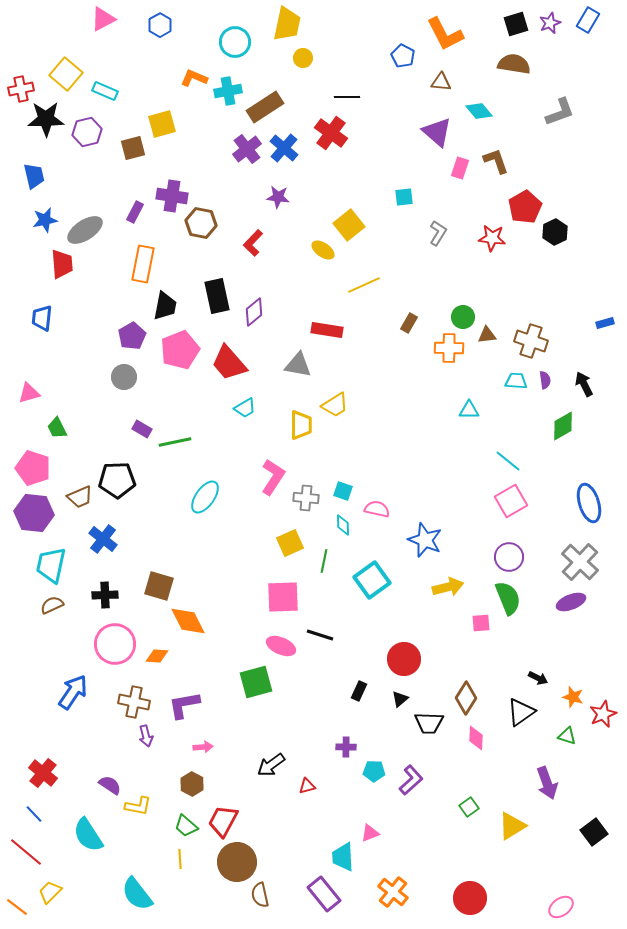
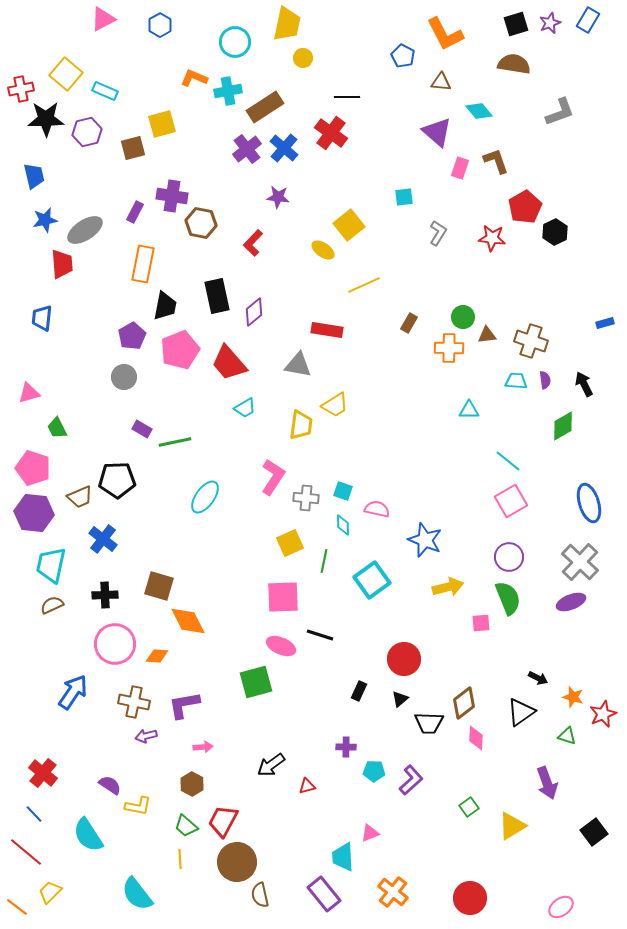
yellow trapezoid at (301, 425): rotated 8 degrees clockwise
brown diamond at (466, 698): moved 2 px left, 5 px down; rotated 20 degrees clockwise
purple arrow at (146, 736): rotated 90 degrees clockwise
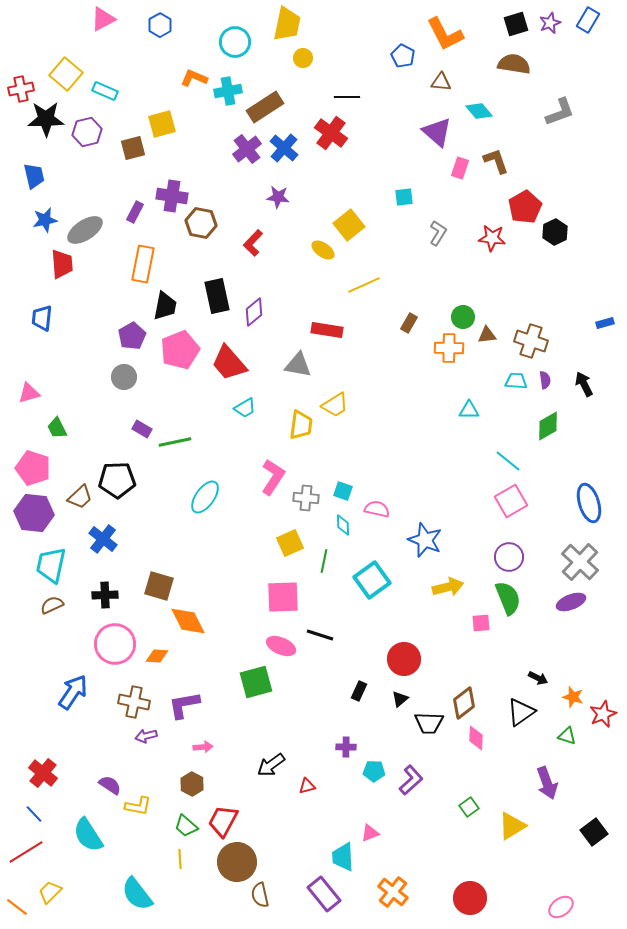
green diamond at (563, 426): moved 15 px left
brown trapezoid at (80, 497): rotated 20 degrees counterclockwise
red line at (26, 852): rotated 72 degrees counterclockwise
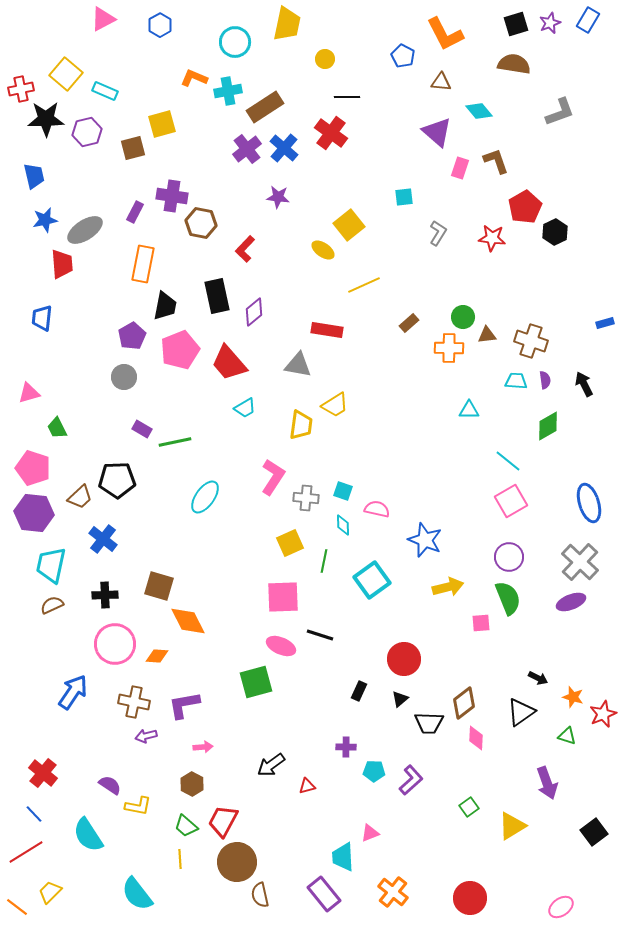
yellow circle at (303, 58): moved 22 px right, 1 px down
red L-shape at (253, 243): moved 8 px left, 6 px down
brown rectangle at (409, 323): rotated 18 degrees clockwise
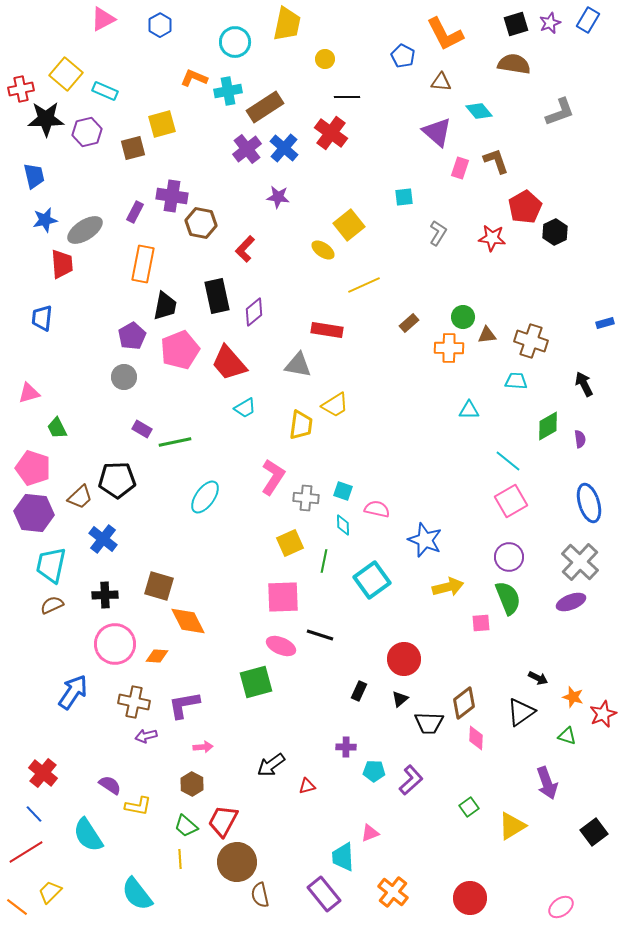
purple semicircle at (545, 380): moved 35 px right, 59 px down
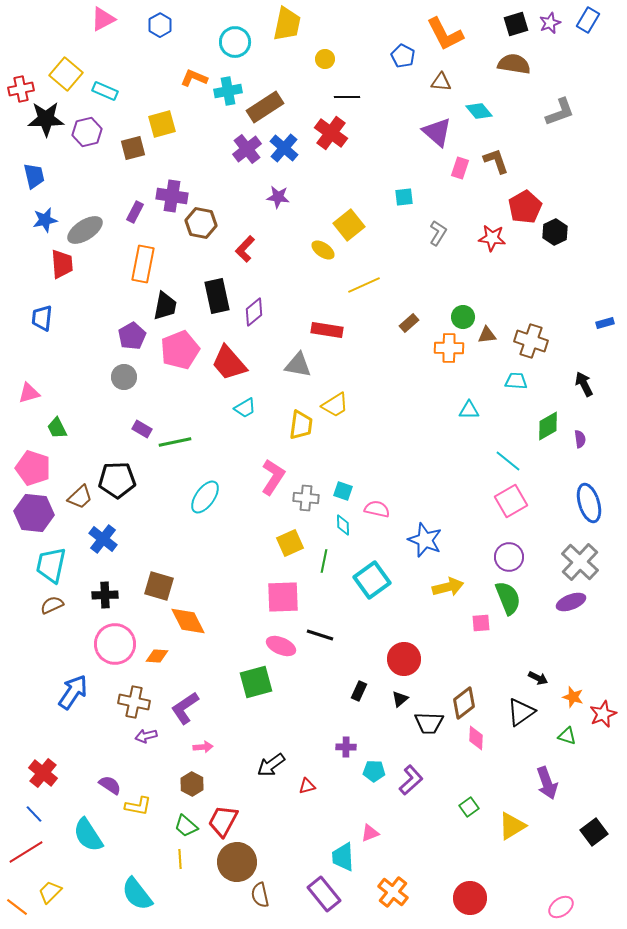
purple L-shape at (184, 705): moved 1 px right, 3 px down; rotated 24 degrees counterclockwise
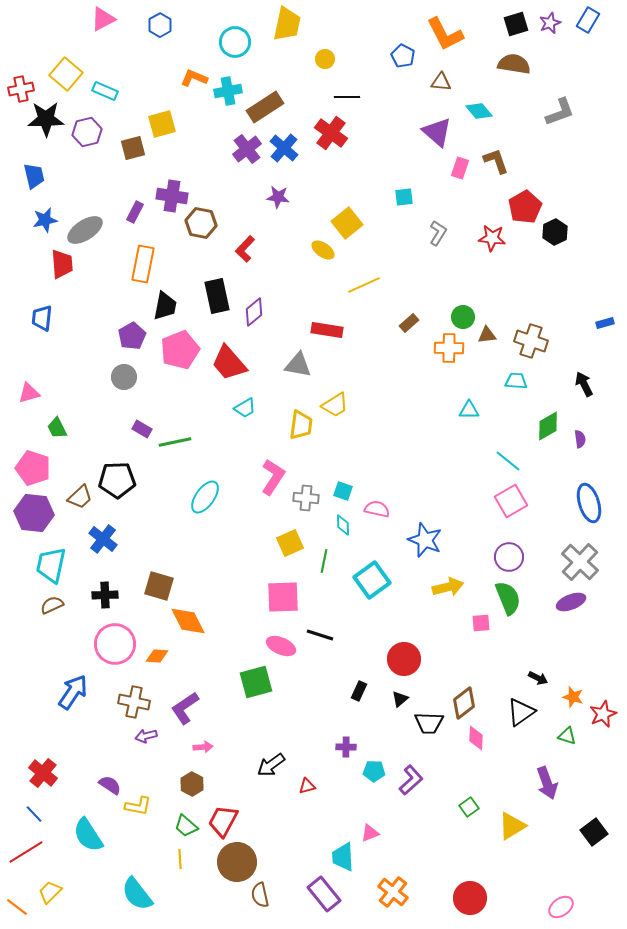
yellow square at (349, 225): moved 2 px left, 2 px up
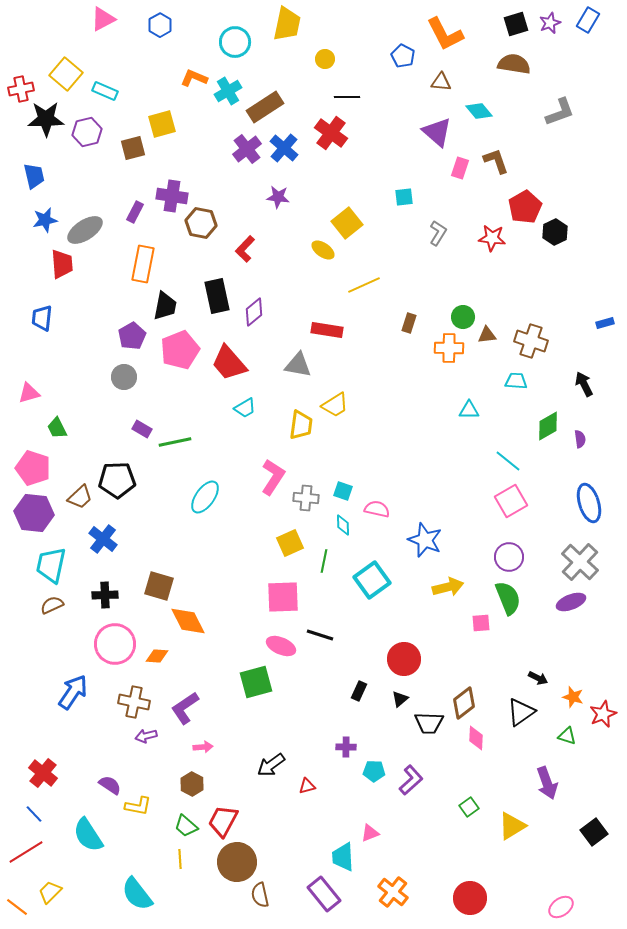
cyan cross at (228, 91): rotated 20 degrees counterclockwise
brown rectangle at (409, 323): rotated 30 degrees counterclockwise
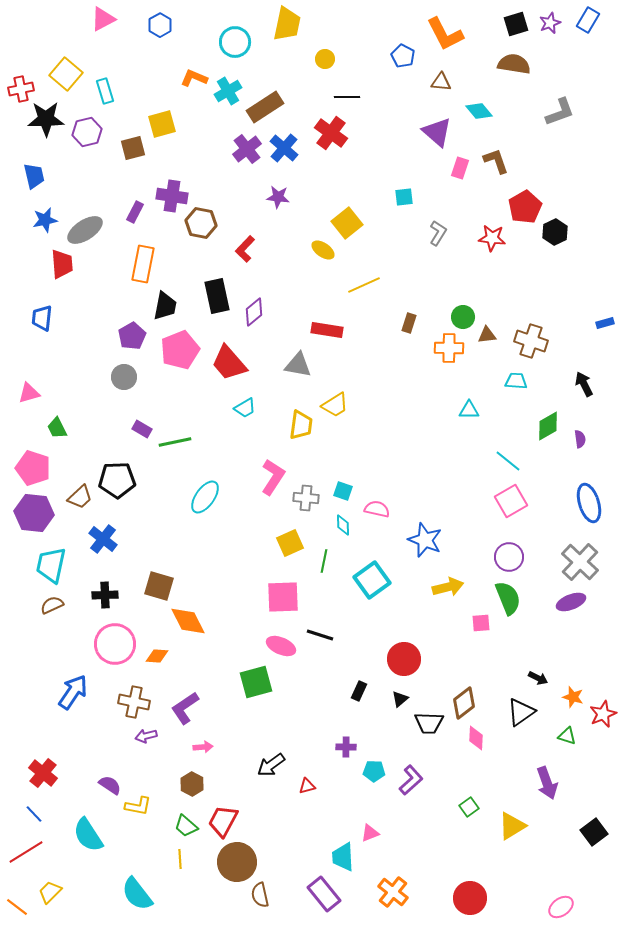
cyan rectangle at (105, 91): rotated 50 degrees clockwise
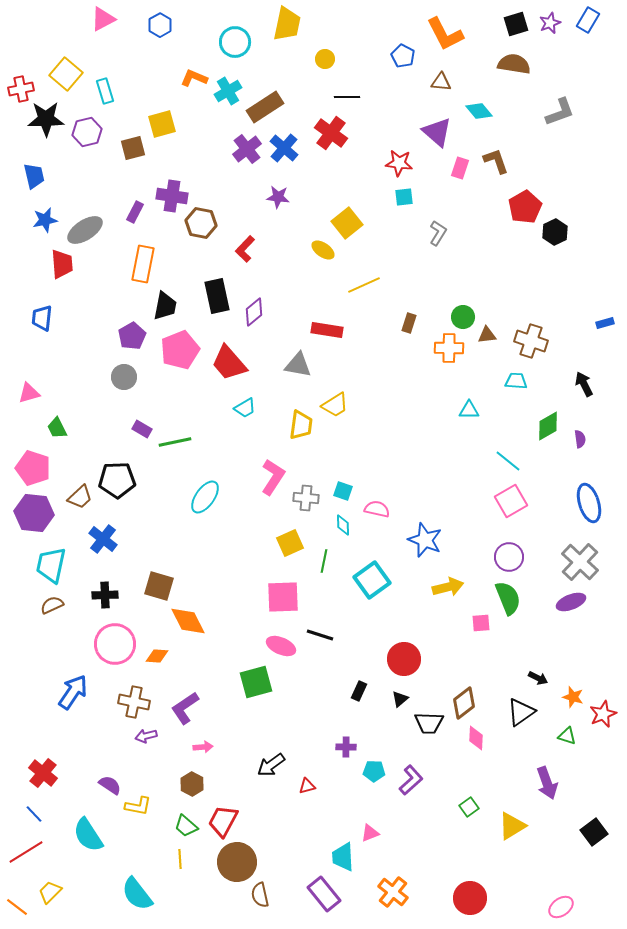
red star at (492, 238): moved 93 px left, 75 px up
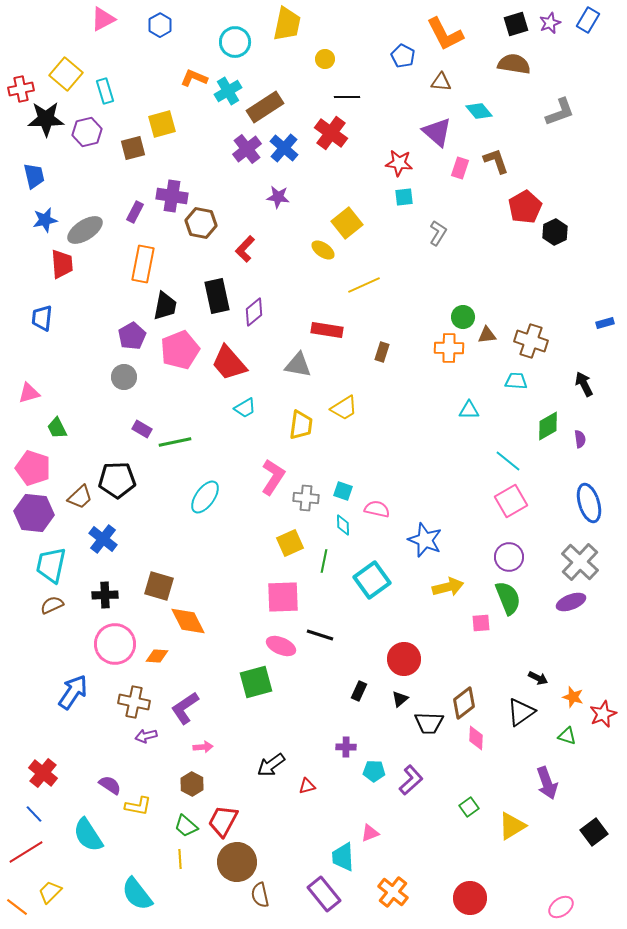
brown rectangle at (409, 323): moved 27 px left, 29 px down
yellow trapezoid at (335, 405): moved 9 px right, 3 px down
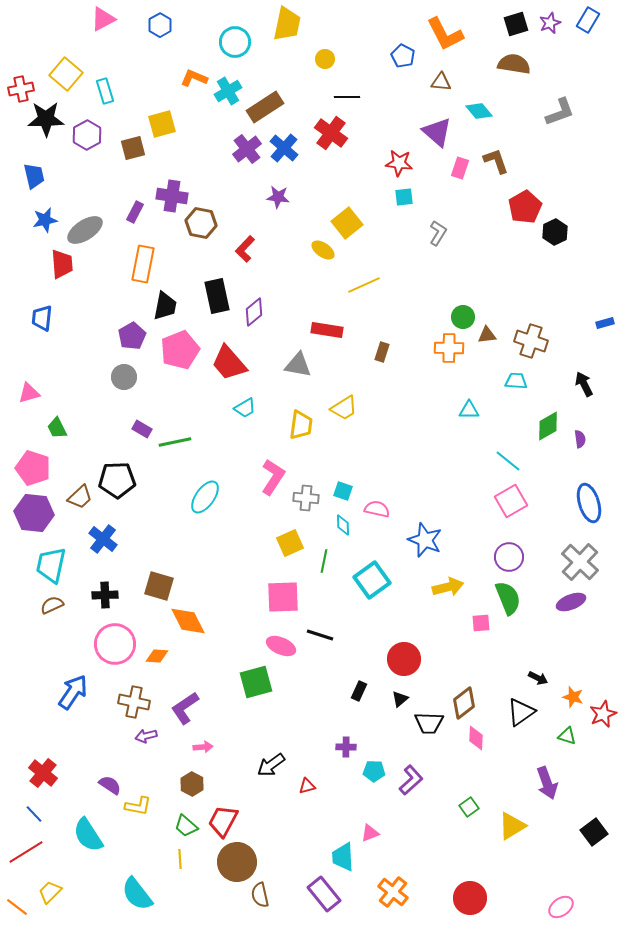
purple hexagon at (87, 132): moved 3 px down; rotated 16 degrees counterclockwise
